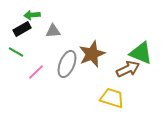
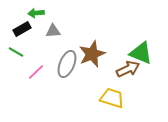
green arrow: moved 4 px right, 2 px up
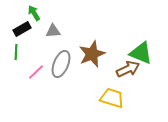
green arrow: moved 2 px left; rotated 63 degrees clockwise
green line: rotated 63 degrees clockwise
gray ellipse: moved 6 px left
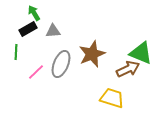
black rectangle: moved 6 px right
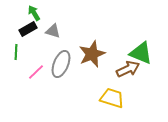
gray triangle: rotated 21 degrees clockwise
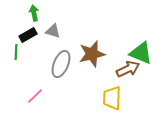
green arrow: rotated 21 degrees clockwise
black rectangle: moved 6 px down
brown star: rotated 8 degrees clockwise
pink line: moved 1 px left, 24 px down
yellow trapezoid: rotated 105 degrees counterclockwise
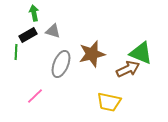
yellow trapezoid: moved 3 px left, 4 px down; rotated 80 degrees counterclockwise
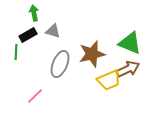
green triangle: moved 11 px left, 10 px up
gray ellipse: moved 1 px left
yellow trapezoid: moved 22 px up; rotated 35 degrees counterclockwise
